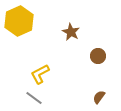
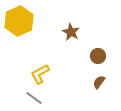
brown semicircle: moved 15 px up
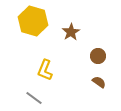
yellow hexagon: moved 14 px right; rotated 20 degrees counterclockwise
brown star: rotated 12 degrees clockwise
yellow L-shape: moved 5 px right, 4 px up; rotated 40 degrees counterclockwise
brown semicircle: rotated 88 degrees clockwise
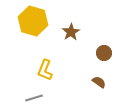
brown circle: moved 6 px right, 3 px up
gray line: rotated 54 degrees counterclockwise
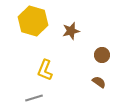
brown star: moved 1 px up; rotated 18 degrees clockwise
brown circle: moved 2 px left, 2 px down
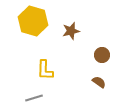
yellow L-shape: rotated 20 degrees counterclockwise
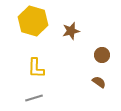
yellow L-shape: moved 9 px left, 2 px up
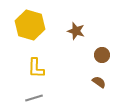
yellow hexagon: moved 3 px left, 4 px down
brown star: moved 5 px right; rotated 30 degrees clockwise
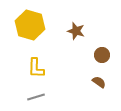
gray line: moved 2 px right, 1 px up
